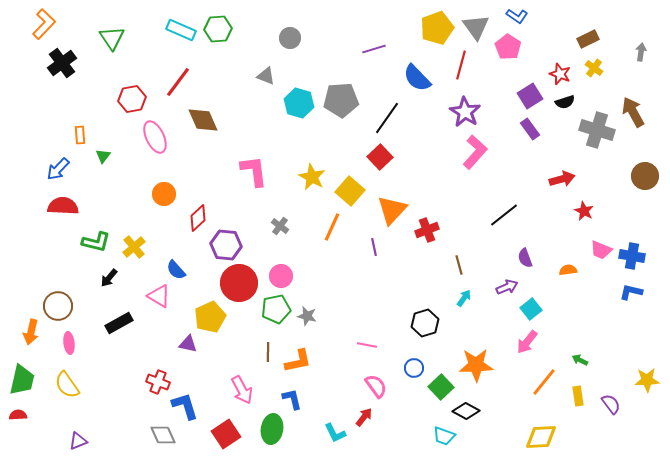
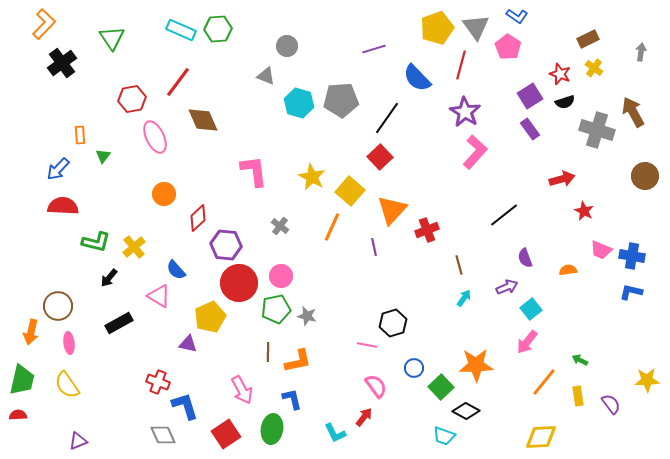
gray circle at (290, 38): moved 3 px left, 8 px down
black hexagon at (425, 323): moved 32 px left
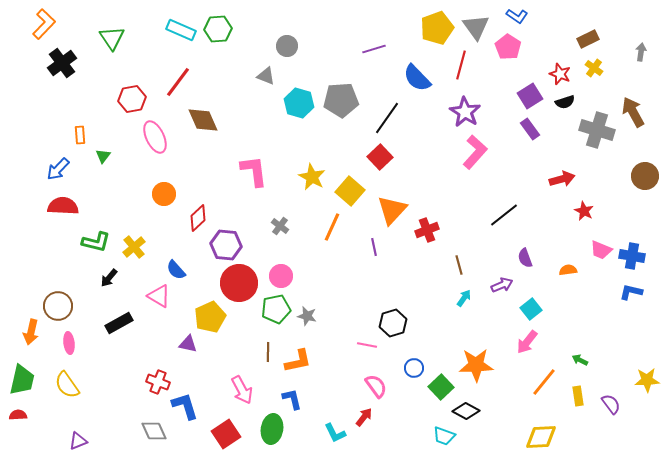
purple arrow at (507, 287): moved 5 px left, 2 px up
gray diamond at (163, 435): moved 9 px left, 4 px up
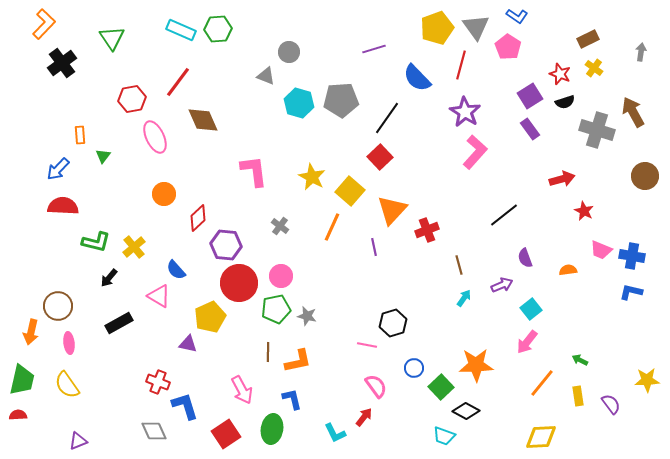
gray circle at (287, 46): moved 2 px right, 6 px down
orange line at (544, 382): moved 2 px left, 1 px down
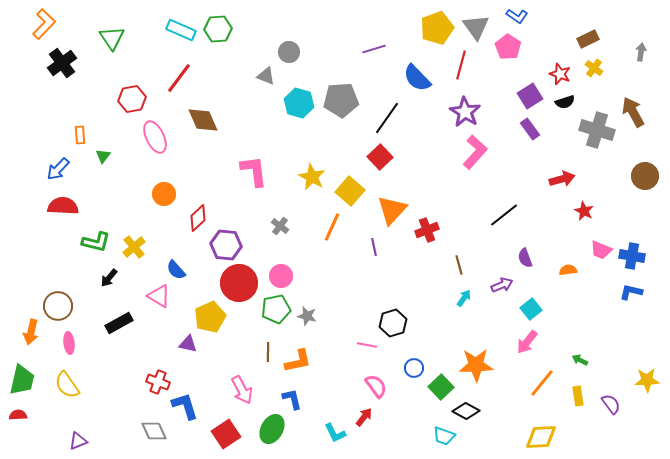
red line at (178, 82): moved 1 px right, 4 px up
green ellipse at (272, 429): rotated 20 degrees clockwise
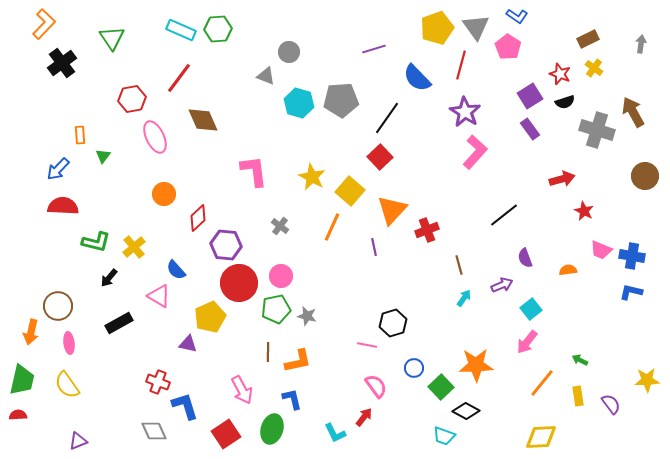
gray arrow at (641, 52): moved 8 px up
green ellipse at (272, 429): rotated 12 degrees counterclockwise
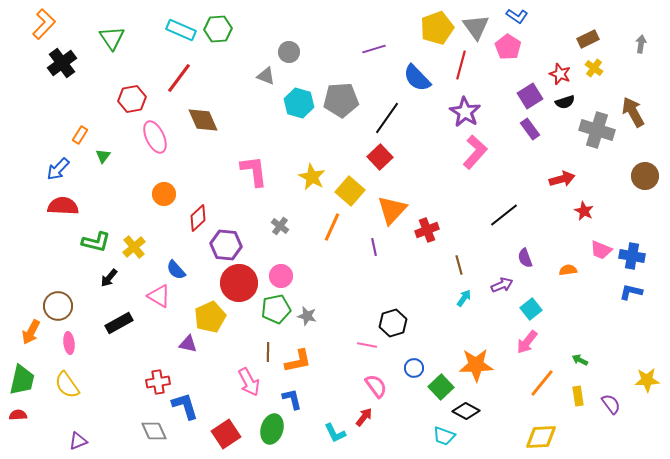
orange rectangle at (80, 135): rotated 36 degrees clockwise
orange arrow at (31, 332): rotated 15 degrees clockwise
red cross at (158, 382): rotated 30 degrees counterclockwise
pink arrow at (242, 390): moved 7 px right, 8 px up
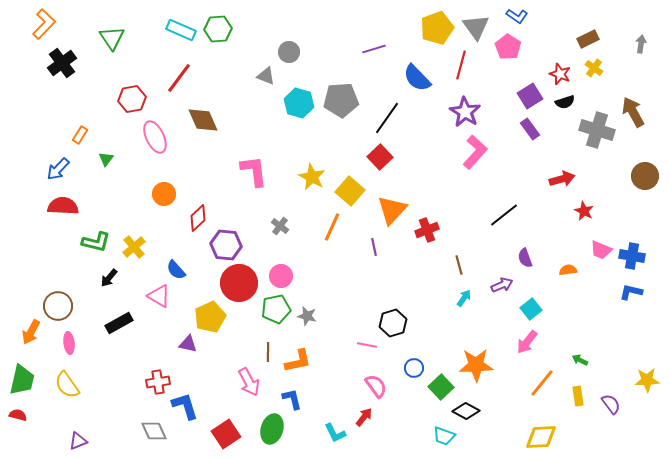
green triangle at (103, 156): moved 3 px right, 3 px down
red semicircle at (18, 415): rotated 18 degrees clockwise
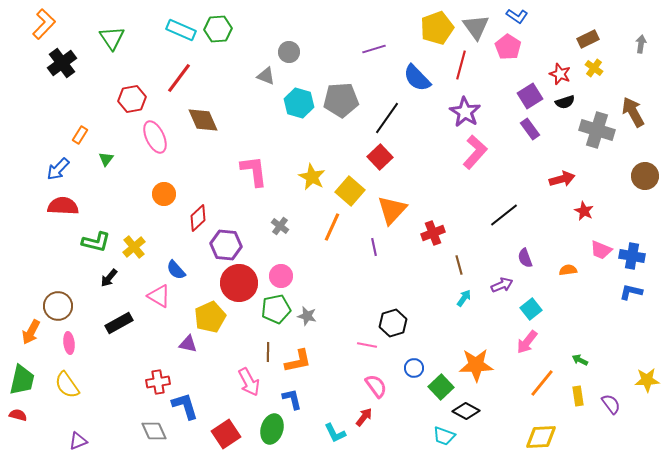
red cross at (427, 230): moved 6 px right, 3 px down
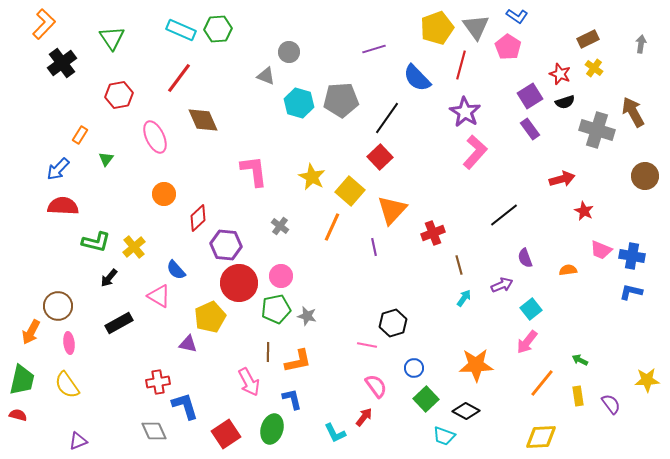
red hexagon at (132, 99): moved 13 px left, 4 px up
green square at (441, 387): moved 15 px left, 12 px down
